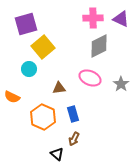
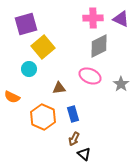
pink ellipse: moved 2 px up
black triangle: moved 27 px right
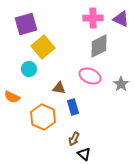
brown triangle: rotated 16 degrees clockwise
blue rectangle: moved 7 px up
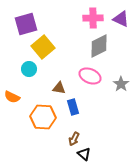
orange hexagon: rotated 20 degrees counterclockwise
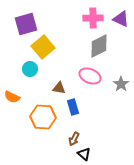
cyan circle: moved 1 px right
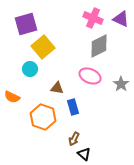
pink cross: rotated 24 degrees clockwise
brown triangle: moved 2 px left
orange hexagon: rotated 15 degrees clockwise
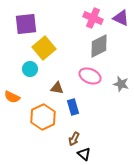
purple triangle: moved 1 px up
purple square: rotated 10 degrees clockwise
yellow square: moved 1 px right, 1 px down
gray star: rotated 21 degrees counterclockwise
orange hexagon: rotated 15 degrees clockwise
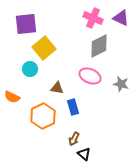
orange hexagon: moved 1 px up
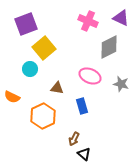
pink cross: moved 5 px left, 3 px down
purple square: rotated 15 degrees counterclockwise
gray diamond: moved 10 px right, 1 px down
blue rectangle: moved 9 px right, 1 px up
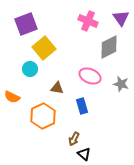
purple triangle: rotated 30 degrees clockwise
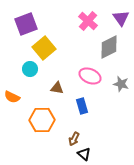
pink cross: rotated 18 degrees clockwise
orange hexagon: moved 1 px left, 4 px down; rotated 25 degrees clockwise
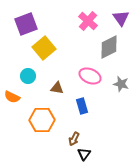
cyan circle: moved 2 px left, 7 px down
black triangle: rotated 24 degrees clockwise
